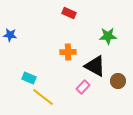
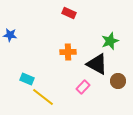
green star: moved 2 px right, 5 px down; rotated 18 degrees counterclockwise
black triangle: moved 2 px right, 2 px up
cyan rectangle: moved 2 px left, 1 px down
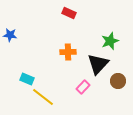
black triangle: moved 1 px right; rotated 45 degrees clockwise
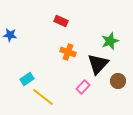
red rectangle: moved 8 px left, 8 px down
orange cross: rotated 21 degrees clockwise
cyan rectangle: rotated 56 degrees counterclockwise
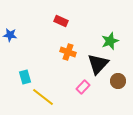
cyan rectangle: moved 2 px left, 2 px up; rotated 72 degrees counterclockwise
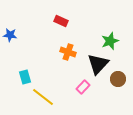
brown circle: moved 2 px up
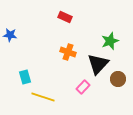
red rectangle: moved 4 px right, 4 px up
yellow line: rotated 20 degrees counterclockwise
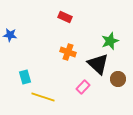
black triangle: rotated 30 degrees counterclockwise
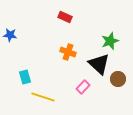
black triangle: moved 1 px right
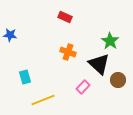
green star: rotated 18 degrees counterclockwise
brown circle: moved 1 px down
yellow line: moved 3 px down; rotated 40 degrees counterclockwise
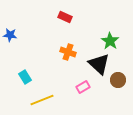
cyan rectangle: rotated 16 degrees counterclockwise
pink rectangle: rotated 16 degrees clockwise
yellow line: moved 1 px left
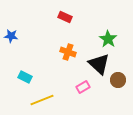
blue star: moved 1 px right, 1 px down
green star: moved 2 px left, 2 px up
cyan rectangle: rotated 32 degrees counterclockwise
